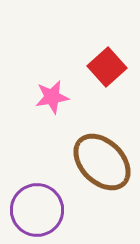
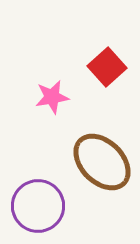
purple circle: moved 1 px right, 4 px up
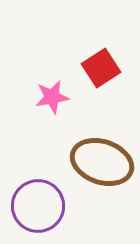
red square: moved 6 px left, 1 px down; rotated 9 degrees clockwise
brown ellipse: rotated 26 degrees counterclockwise
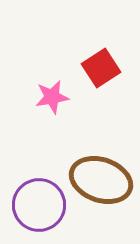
brown ellipse: moved 1 px left, 18 px down
purple circle: moved 1 px right, 1 px up
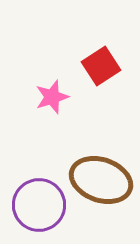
red square: moved 2 px up
pink star: rotated 8 degrees counterclockwise
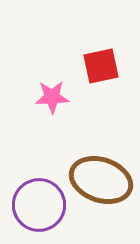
red square: rotated 21 degrees clockwise
pink star: rotated 16 degrees clockwise
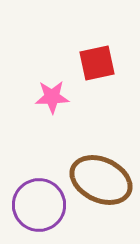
red square: moved 4 px left, 3 px up
brown ellipse: rotated 6 degrees clockwise
